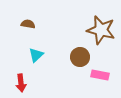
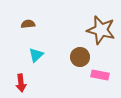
brown semicircle: rotated 16 degrees counterclockwise
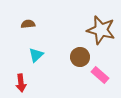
pink rectangle: rotated 30 degrees clockwise
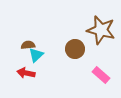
brown semicircle: moved 21 px down
brown circle: moved 5 px left, 8 px up
pink rectangle: moved 1 px right
red arrow: moved 5 px right, 10 px up; rotated 108 degrees clockwise
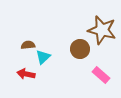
brown star: moved 1 px right
brown circle: moved 5 px right
cyan triangle: moved 7 px right, 2 px down
red arrow: moved 1 px down
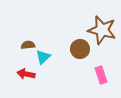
pink rectangle: rotated 30 degrees clockwise
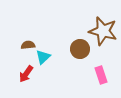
brown star: moved 1 px right, 1 px down
red arrow: rotated 66 degrees counterclockwise
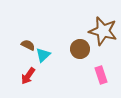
brown semicircle: rotated 32 degrees clockwise
cyan triangle: moved 2 px up
red arrow: moved 2 px right, 2 px down
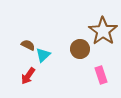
brown star: rotated 20 degrees clockwise
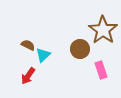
brown star: moved 1 px up
pink rectangle: moved 5 px up
